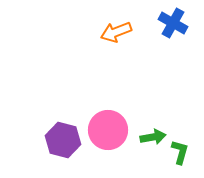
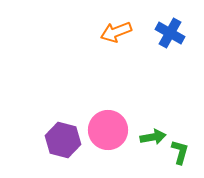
blue cross: moved 3 px left, 10 px down
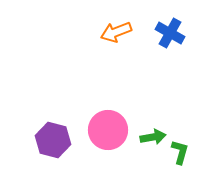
purple hexagon: moved 10 px left
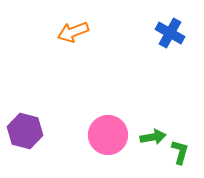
orange arrow: moved 43 px left
pink circle: moved 5 px down
purple hexagon: moved 28 px left, 9 px up
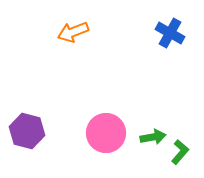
purple hexagon: moved 2 px right
pink circle: moved 2 px left, 2 px up
green L-shape: rotated 25 degrees clockwise
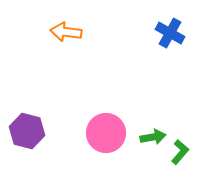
orange arrow: moved 7 px left; rotated 28 degrees clockwise
